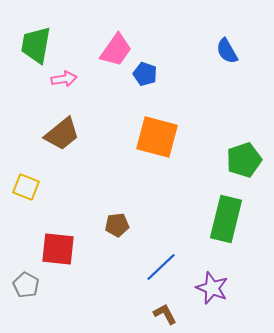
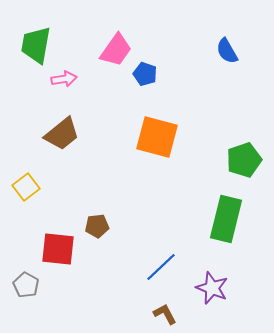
yellow square: rotated 32 degrees clockwise
brown pentagon: moved 20 px left, 1 px down
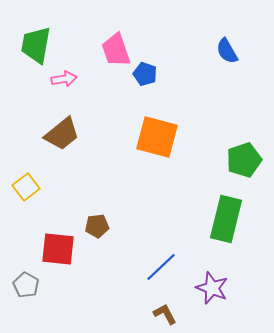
pink trapezoid: rotated 126 degrees clockwise
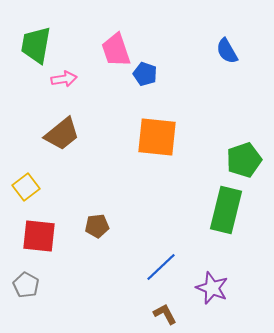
orange square: rotated 9 degrees counterclockwise
green rectangle: moved 9 px up
red square: moved 19 px left, 13 px up
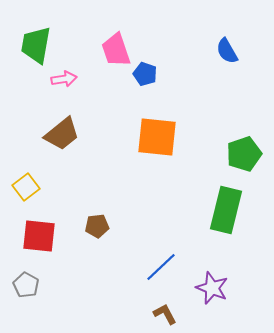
green pentagon: moved 6 px up
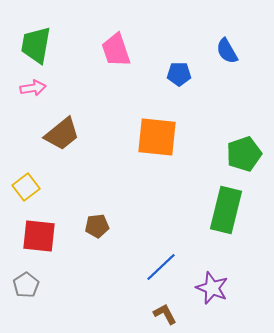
blue pentagon: moved 34 px right; rotated 20 degrees counterclockwise
pink arrow: moved 31 px left, 9 px down
gray pentagon: rotated 10 degrees clockwise
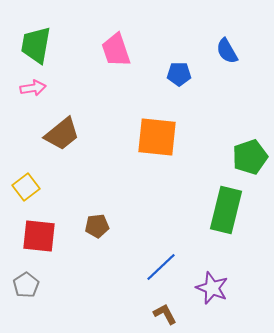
green pentagon: moved 6 px right, 3 px down
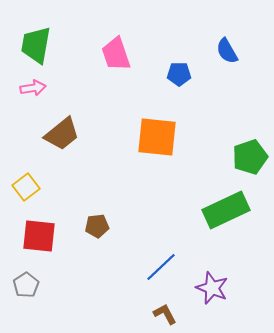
pink trapezoid: moved 4 px down
green rectangle: rotated 51 degrees clockwise
